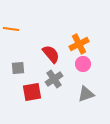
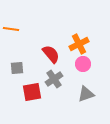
gray square: moved 1 px left
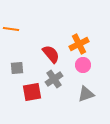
pink circle: moved 1 px down
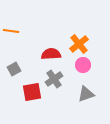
orange line: moved 2 px down
orange cross: rotated 12 degrees counterclockwise
red semicircle: rotated 54 degrees counterclockwise
gray square: moved 3 px left, 1 px down; rotated 24 degrees counterclockwise
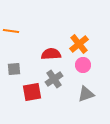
gray square: rotated 24 degrees clockwise
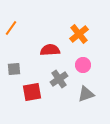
orange line: moved 3 px up; rotated 63 degrees counterclockwise
orange cross: moved 10 px up
red semicircle: moved 1 px left, 4 px up
gray cross: moved 5 px right
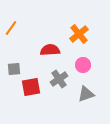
red square: moved 1 px left, 5 px up
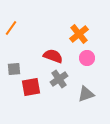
red semicircle: moved 3 px right, 6 px down; rotated 24 degrees clockwise
pink circle: moved 4 px right, 7 px up
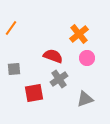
red square: moved 3 px right, 6 px down
gray triangle: moved 1 px left, 5 px down
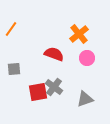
orange line: moved 1 px down
red semicircle: moved 1 px right, 2 px up
gray cross: moved 5 px left, 8 px down; rotated 18 degrees counterclockwise
red square: moved 4 px right, 1 px up
